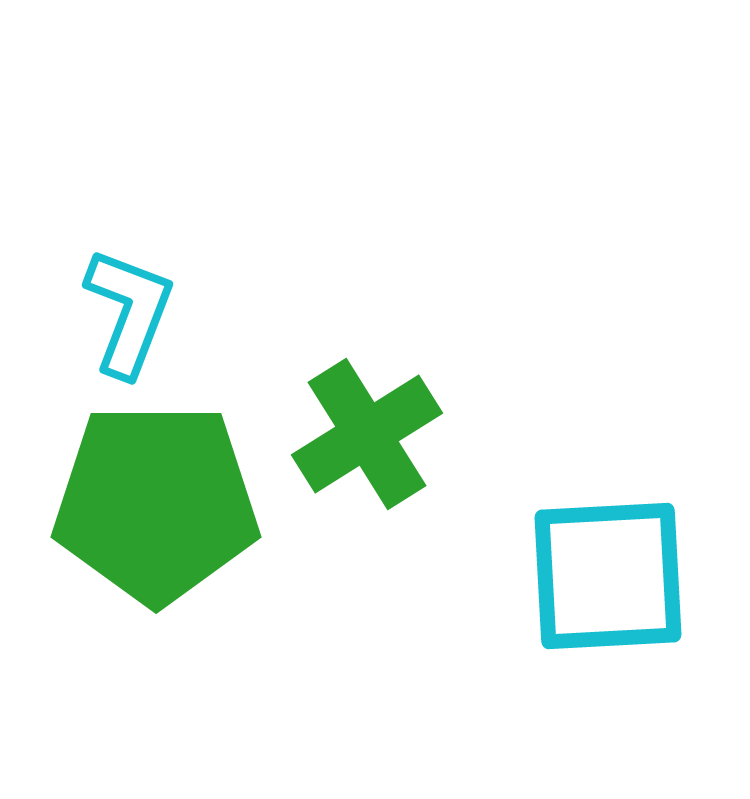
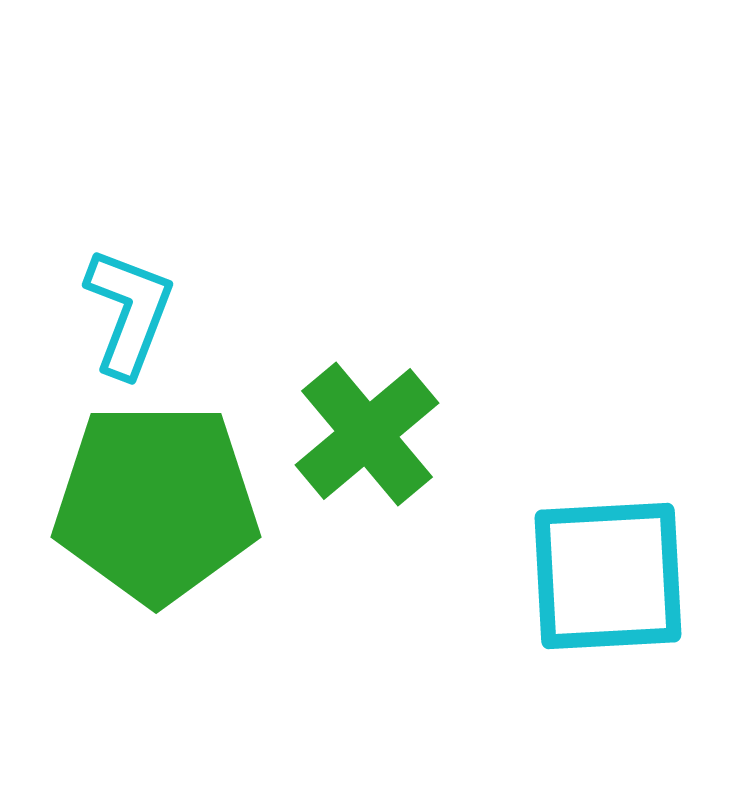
green cross: rotated 8 degrees counterclockwise
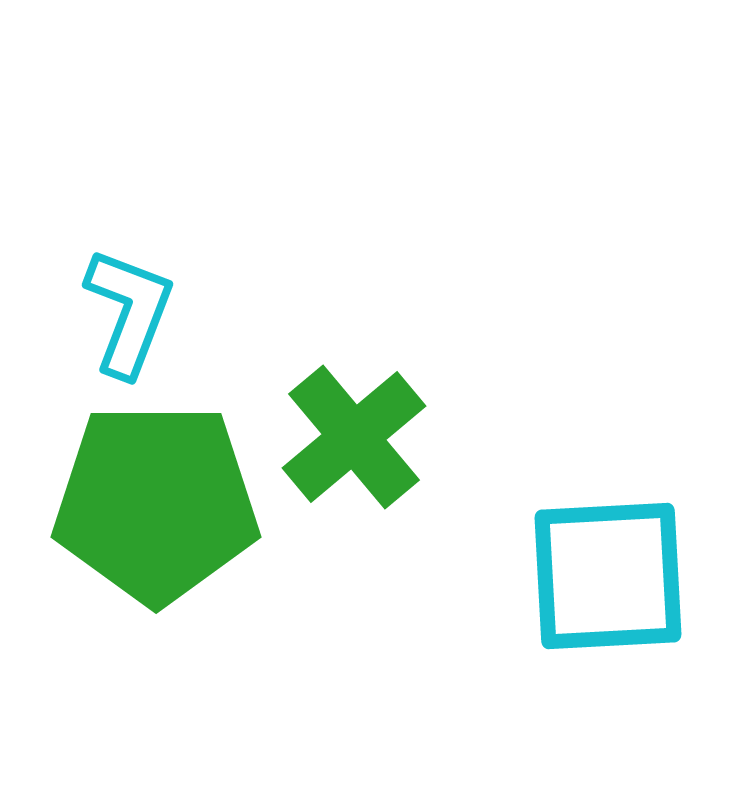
green cross: moved 13 px left, 3 px down
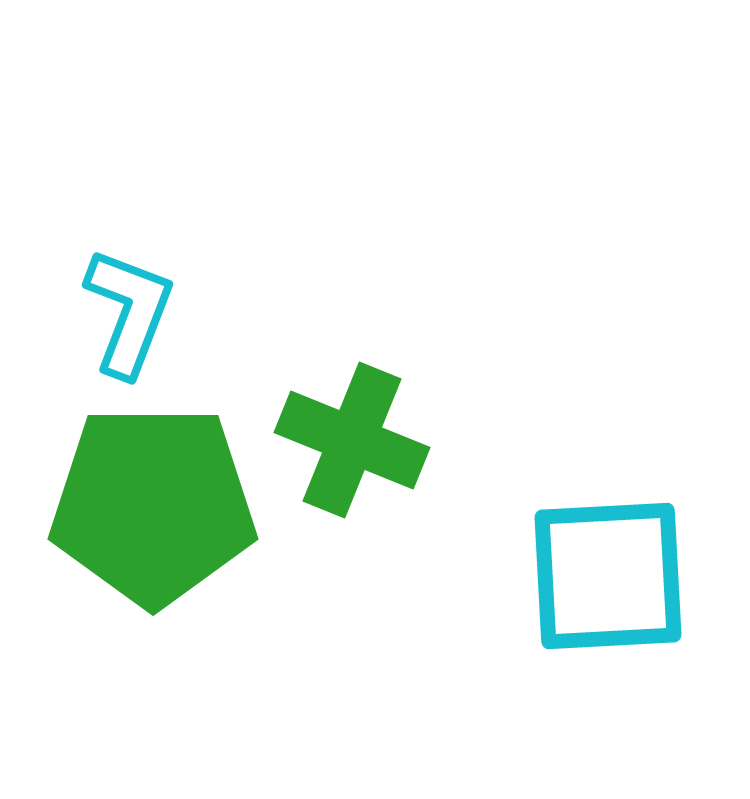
green cross: moved 2 px left, 3 px down; rotated 28 degrees counterclockwise
green pentagon: moved 3 px left, 2 px down
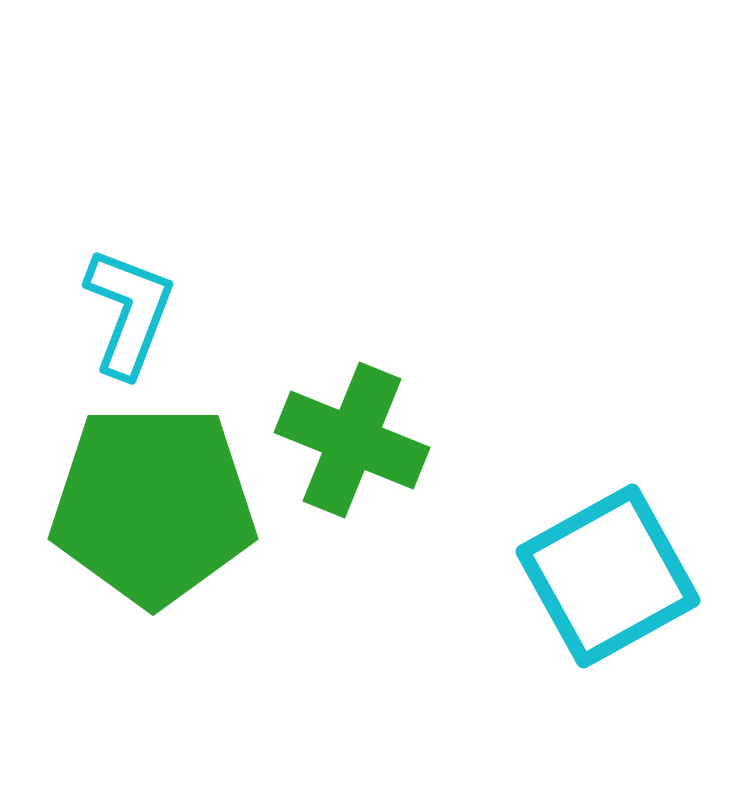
cyan square: rotated 26 degrees counterclockwise
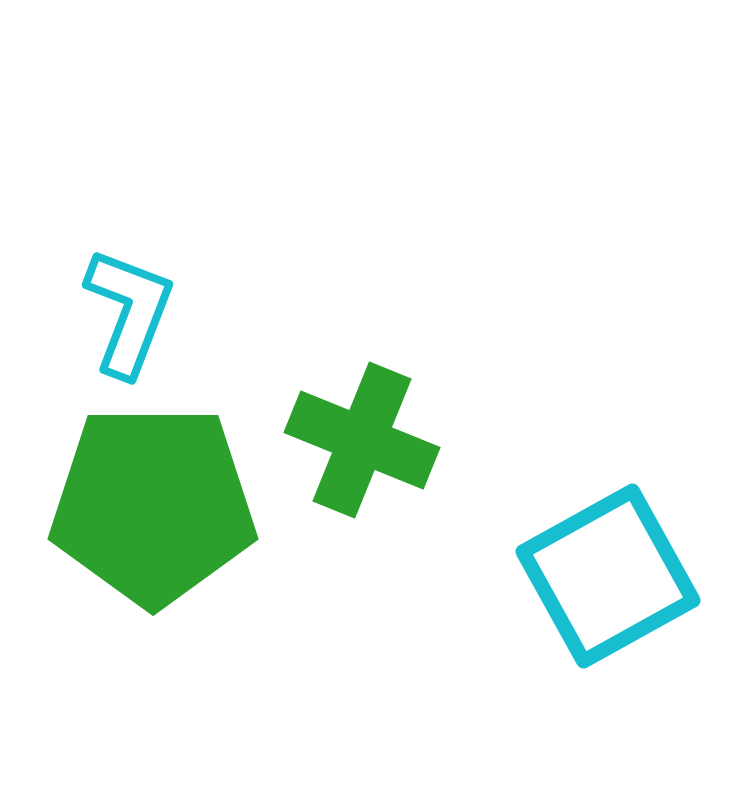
green cross: moved 10 px right
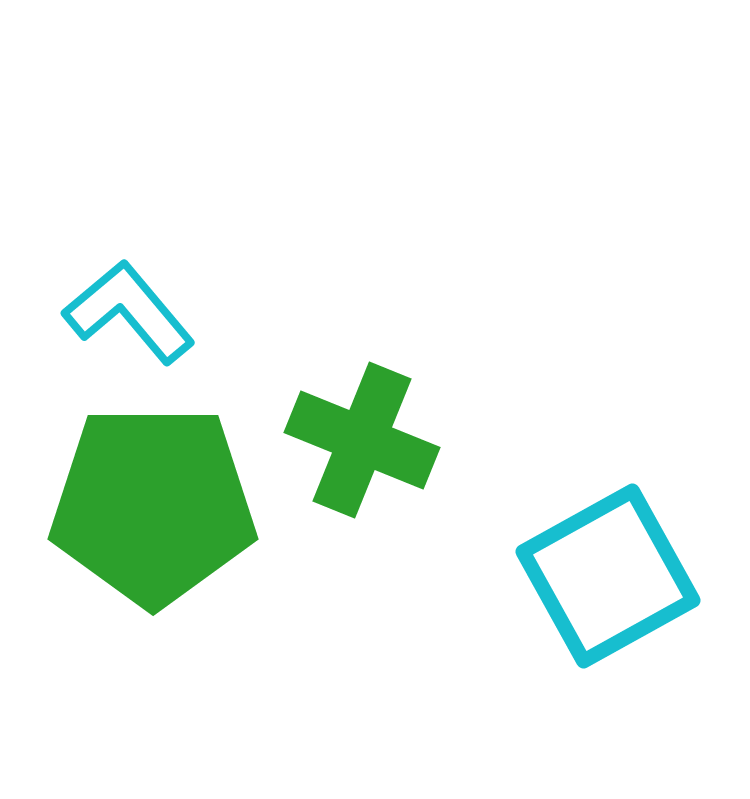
cyan L-shape: rotated 61 degrees counterclockwise
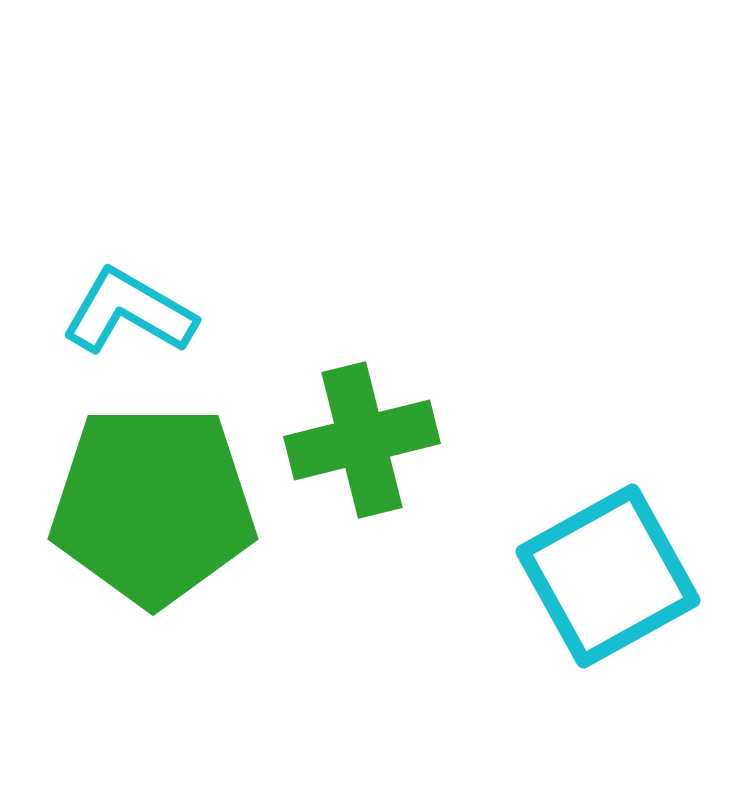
cyan L-shape: rotated 20 degrees counterclockwise
green cross: rotated 36 degrees counterclockwise
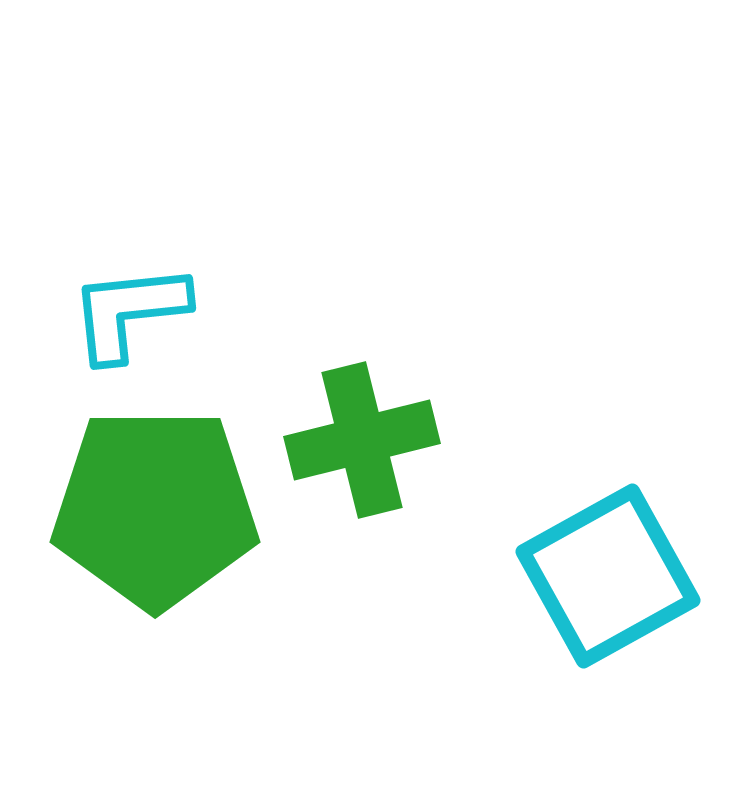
cyan L-shape: rotated 36 degrees counterclockwise
green pentagon: moved 2 px right, 3 px down
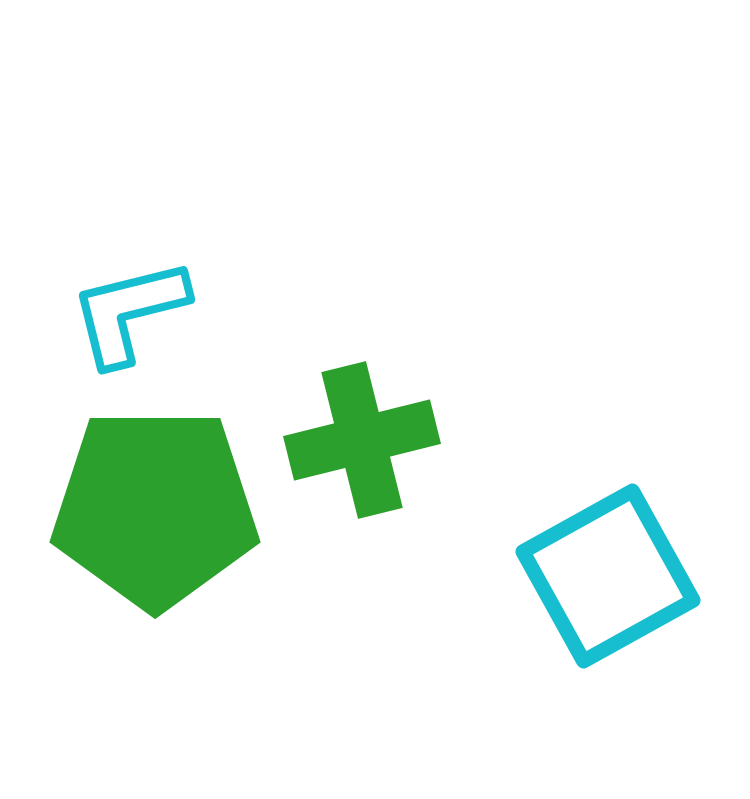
cyan L-shape: rotated 8 degrees counterclockwise
